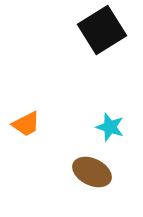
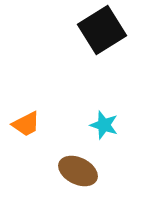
cyan star: moved 6 px left, 2 px up
brown ellipse: moved 14 px left, 1 px up
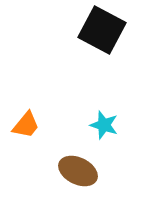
black square: rotated 30 degrees counterclockwise
orange trapezoid: moved 1 px down; rotated 24 degrees counterclockwise
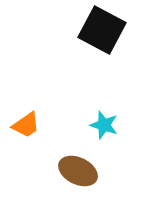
orange trapezoid: rotated 16 degrees clockwise
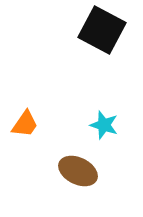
orange trapezoid: moved 1 px left, 1 px up; rotated 20 degrees counterclockwise
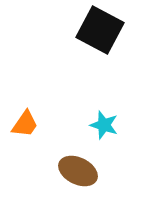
black square: moved 2 px left
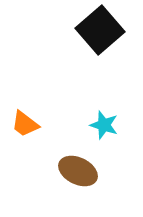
black square: rotated 21 degrees clockwise
orange trapezoid: rotated 92 degrees clockwise
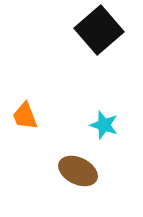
black square: moved 1 px left
orange trapezoid: moved 8 px up; rotated 32 degrees clockwise
